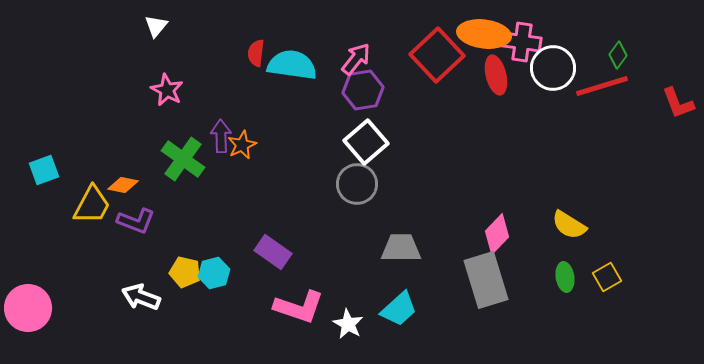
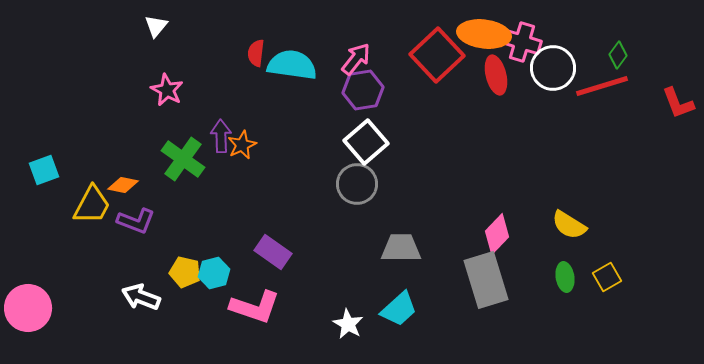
pink cross: rotated 9 degrees clockwise
pink L-shape: moved 44 px left
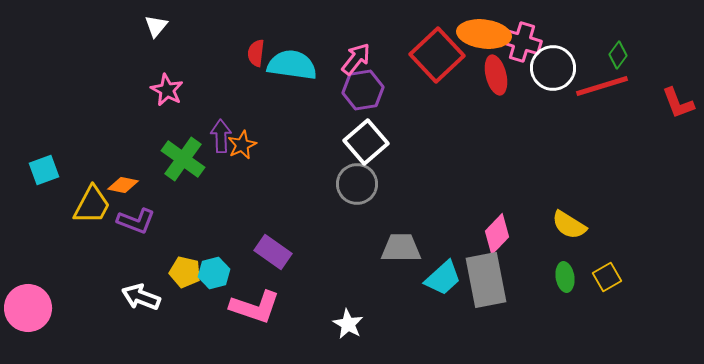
gray rectangle: rotated 6 degrees clockwise
cyan trapezoid: moved 44 px right, 31 px up
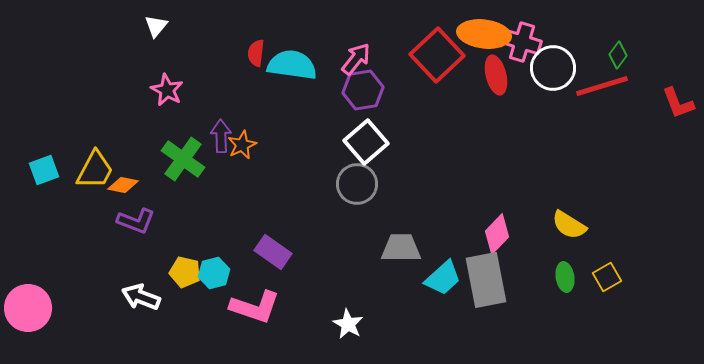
yellow trapezoid: moved 3 px right, 35 px up
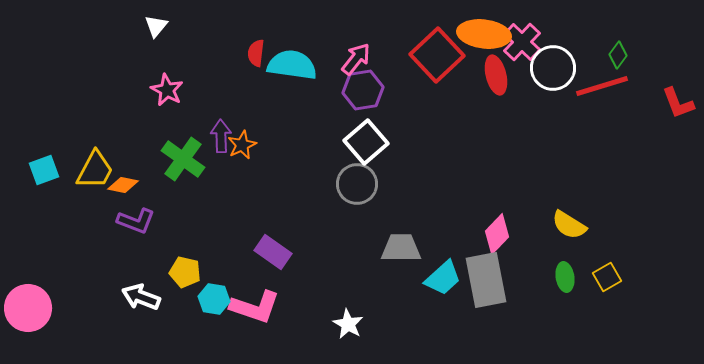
pink cross: rotated 27 degrees clockwise
cyan hexagon: moved 26 px down; rotated 24 degrees clockwise
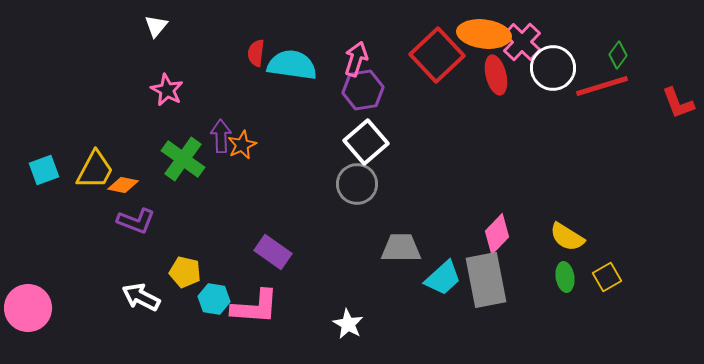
pink arrow: rotated 20 degrees counterclockwise
yellow semicircle: moved 2 px left, 12 px down
white arrow: rotated 6 degrees clockwise
pink L-shape: rotated 15 degrees counterclockwise
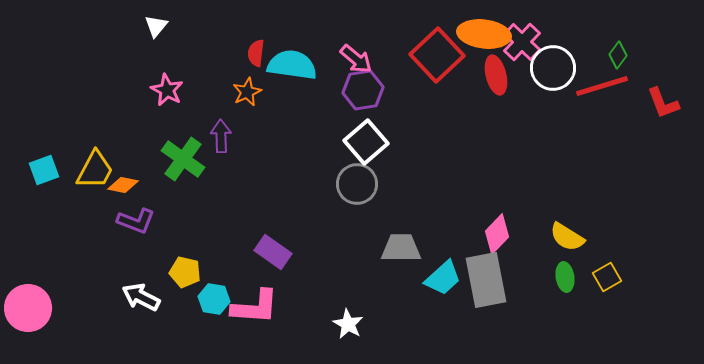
pink arrow: rotated 112 degrees clockwise
red L-shape: moved 15 px left
orange star: moved 5 px right, 53 px up
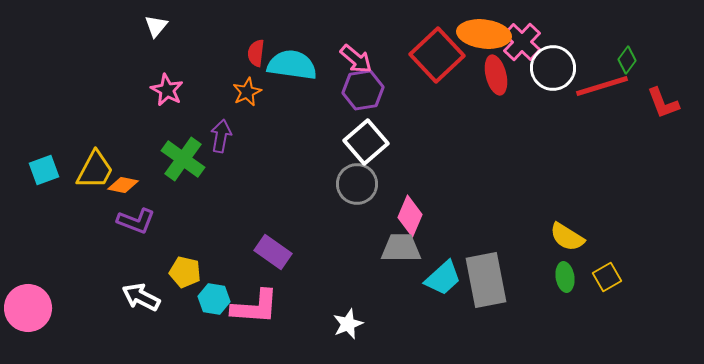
green diamond: moved 9 px right, 5 px down
purple arrow: rotated 12 degrees clockwise
pink diamond: moved 87 px left, 18 px up; rotated 21 degrees counterclockwise
white star: rotated 20 degrees clockwise
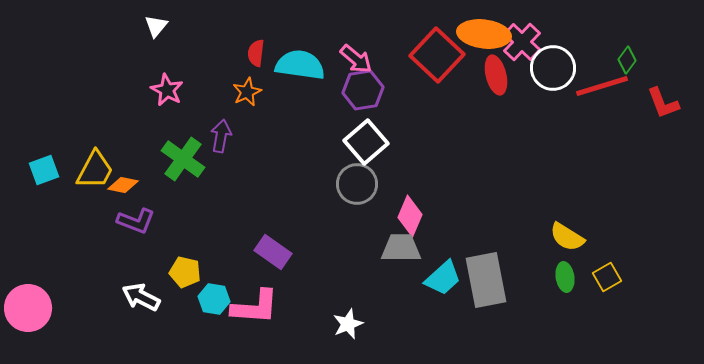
red square: rotated 4 degrees counterclockwise
cyan semicircle: moved 8 px right
